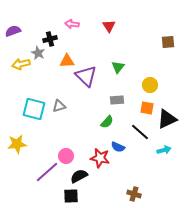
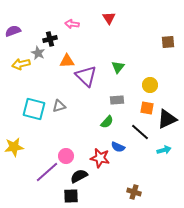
red triangle: moved 8 px up
yellow star: moved 3 px left, 3 px down
brown cross: moved 2 px up
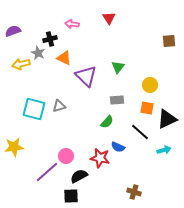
brown square: moved 1 px right, 1 px up
orange triangle: moved 3 px left, 3 px up; rotated 28 degrees clockwise
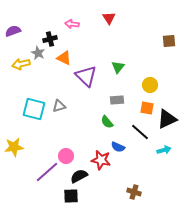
green semicircle: rotated 96 degrees clockwise
red star: moved 1 px right, 2 px down
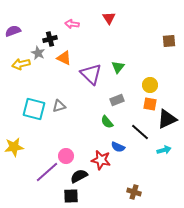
purple triangle: moved 5 px right, 2 px up
gray rectangle: rotated 16 degrees counterclockwise
orange square: moved 3 px right, 4 px up
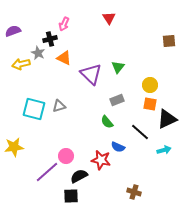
pink arrow: moved 8 px left; rotated 72 degrees counterclockwise
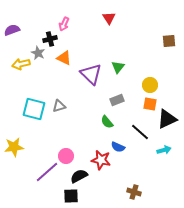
purple semicircle: moved 1 px left, 1 px up
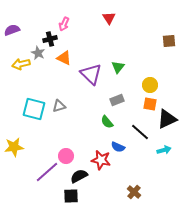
brown cross: rotated 24 degrees clockwise
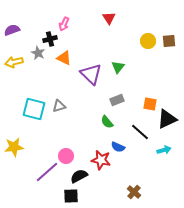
yellow arrow: moved 7 px left, 2 px up
yellow circle: moved 2 px left, 44 px up
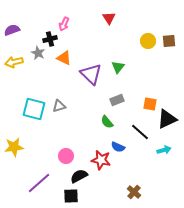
purple line: moved 8 px left, 11 px down
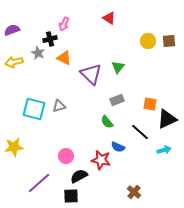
red triangle: rotated 24 degrees counterclockwise
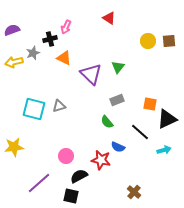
pink arrow: moved 2 px right, 3 px down
gray star: moved 5 px left; rotated 24 degrees clockwise
black square: rotated 14 degrees clockwise
